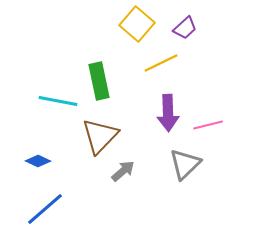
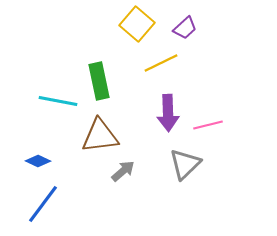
brown triangle: rotated 39 degrees clockwise
blue line: moved 2 px left, 5 px up; rotated 12 degrees counterclockwise
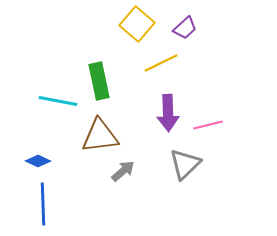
blue line: rotated 39 degrees counterclockwise
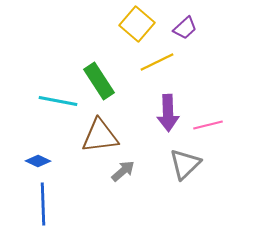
yellow line: moved 4 px left, 1 px up
green rectangle: rotated 21 degrees counterclockwise
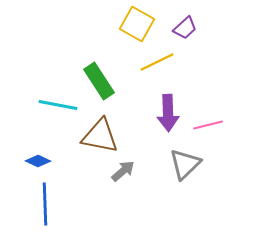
yellow square: rotated 12 degrees counterclockwise
cyan line: moved 4 px down
brown triangle: rotated 18 degrees clockwise
blue line: moved 2 px right
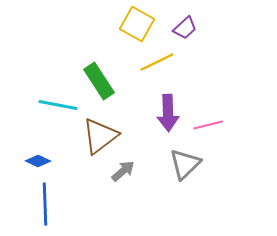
brown triangle: rotated 48 degrees counterclockwise
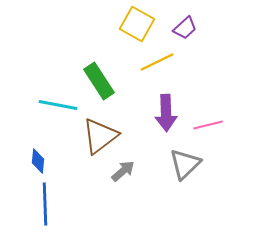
purple arrow: moved 2 px left
blue diamond: rotated 70 degrees clockwise
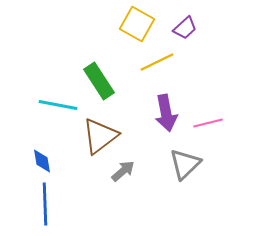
purple arrow: rotated 9 degrees counterclockwise
pink line: moved 2 px up
blue diamond: moved 4 px right; rotated 15 degrees counterclockwise
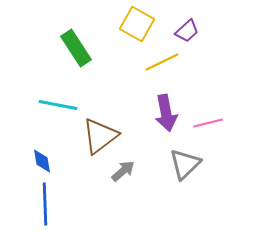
purple trapezoid: moved 2 px right, 3 px down
yellow line: moved 5 px right
green rectangle: moved 23 px left, 33 px up
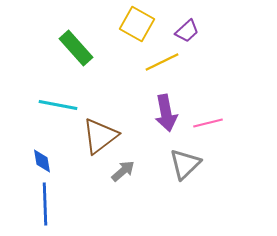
green rectangle: rotated 9 degrees counterclockwise
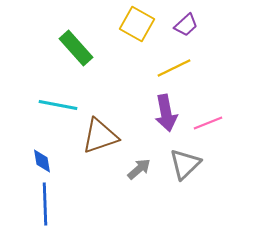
purple trapezoid: moved 1 px left, 6 px up
yellow line: moved 12 px right, 6 px down
pink line: rotated 8 degrees counterclockwise
brown triangle: rotated 18 degrees clockwise
gray arrow: moved 16 px right, 2 px up
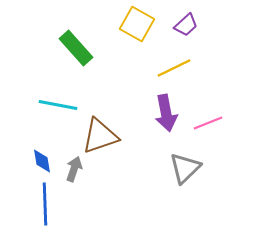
gray triangle: moved 4 px down
gray arrow: moved 65 px left; rotated 30 degrees counterclockwise
